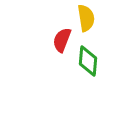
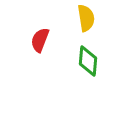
red semicircle: moved 22 px left
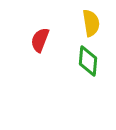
yellow semicircle: moved 5 px right, 5 px down
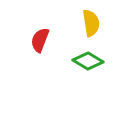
green diamond: rotated 64 degrees counterclockwise
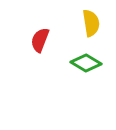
green diamond: moved 2 px left, 2 px down
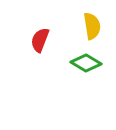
yellow semicircle: moved 1 px right, 3 px down
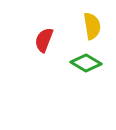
red semicircle: moved 4 px right
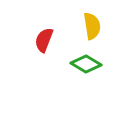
green diamond: moved 1 px down
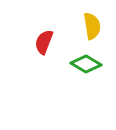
red semicircle: moved 2 px down
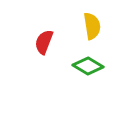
green diamond: moved 2 px right, 2 px down
